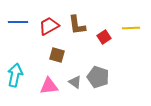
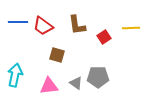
red trapezoid: moved 6 px left; rotated 115 degrees counterclockwise
gray pentagon: rotated 20 degrees counterclockwise
gray triangle: moved 1 px right, 1 px down
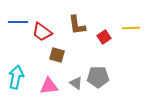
red trapezoid: moved 1 px left, 6 px down
cyan arrow: moved 1 px right, 2 px down
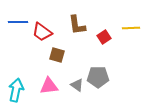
cyan arrow: moved 13 px down
gray triangle: moved 1 px right, 2 px down
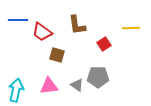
blue line: moved 2 px up
red square: moved 7 px down
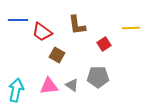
brown square: rotated 14 degrees clockwise
gray triangle: moved 5 px left
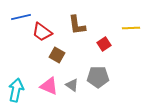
blue line: moved 3 px right, 3 px up; rotated 12 degrees counterclockwise
pink triangle: rotated 30 degrees clockwise
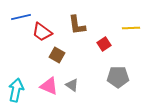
gray pentagon: moved 20 px right
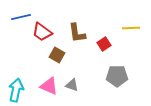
brown L-shape: moved 8 px down
gray pentagon: moved 1 px left, 1 px up
gray triangle: rotated 16 degrees counterclockwise
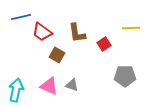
gray pentagon: moved 8 px right
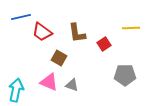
brown square: moved 2 px right, 3 px down
gray pentagon: moved 1 px up
pink triangle: moved 4 px up
